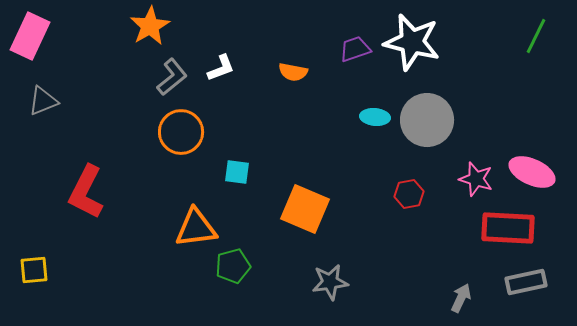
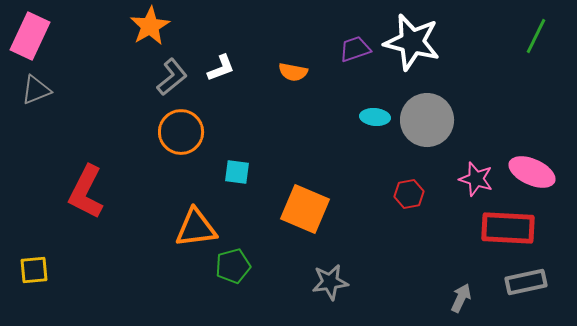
gray triangle: moved 7 px left, 11 px up
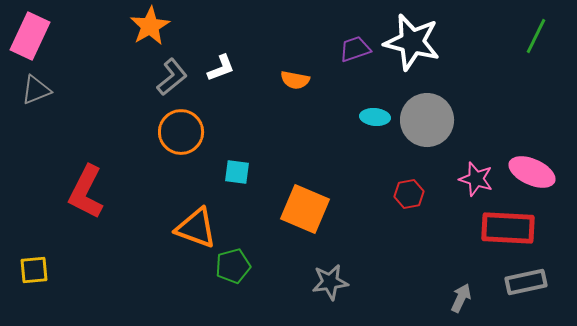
orange semicircle: moved 2 px right, 8 px down
orange triangle: rotated 27 degrees clockwise
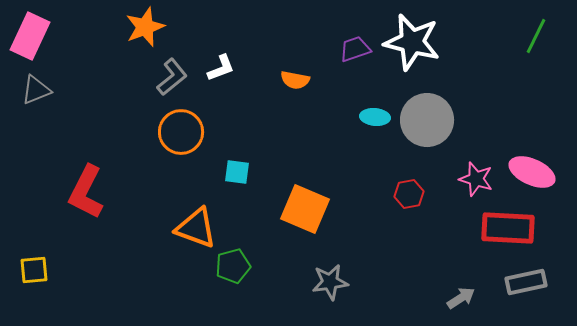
orange star: moved 5 px left, 1 px down; rotated 9 degrees clockwise
gray arrow: rotated 32 degrees clockwise
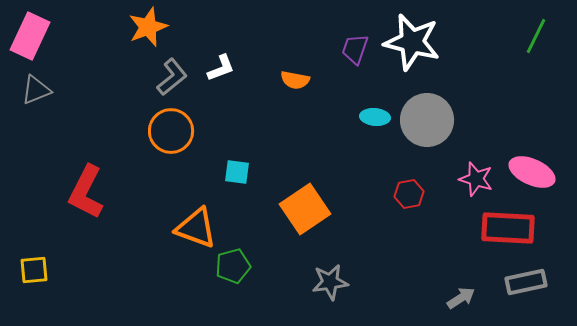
orange star: moved 3 px right
purple trapezoid: rotated 52 degrees counterclockwise
orange circle: moved 10 px left, 1 px up
orange square: rotated 33 degrees clockwise
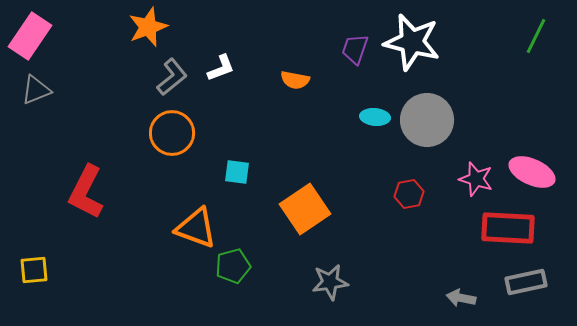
pink rectangle: rotated 9 degrees clockwise
orange circle: moved 1 px right, 2 px down
gray arrow: rotated 136 degrees counterclockwise
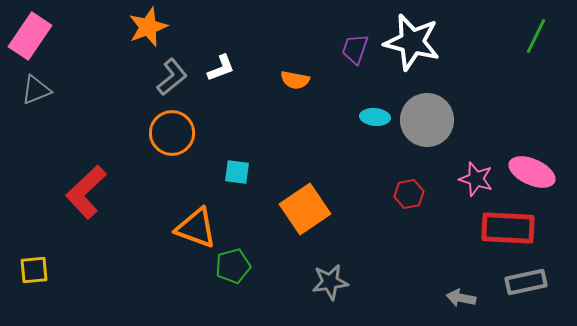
red L-shape: rotated 20 degrees clockwise
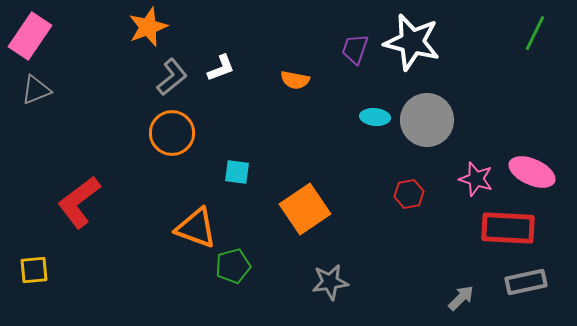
green line: moved 1 px left, 3 px up
red L-shape: moved 7 px left, 10 px down; rotated 6 degrees clockwise
gray arrow: rotated 124 degrees clockwise
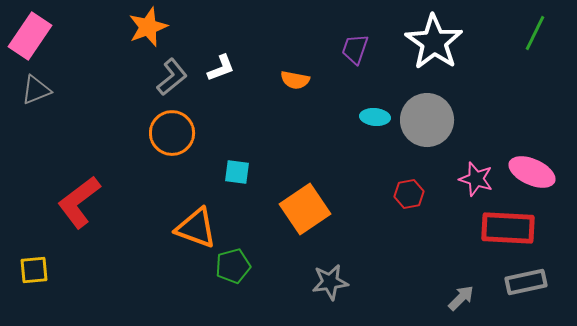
white star: moved 22 px right; rotated 20 degrees clockwise
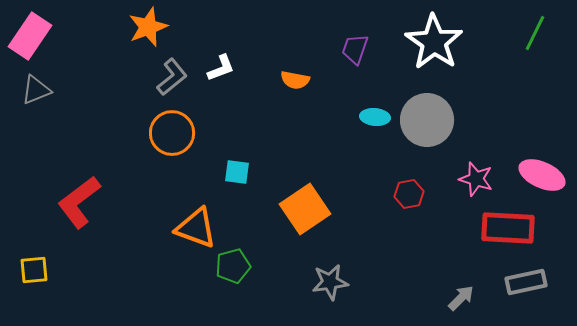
pink ellipse: moved 10 px right, 3 px down
